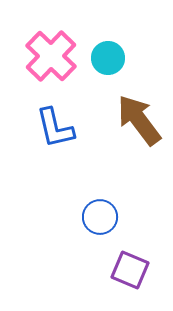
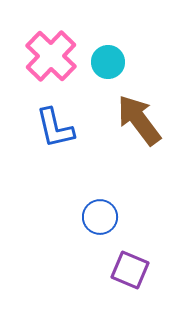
cyan circle: moved 4 px down
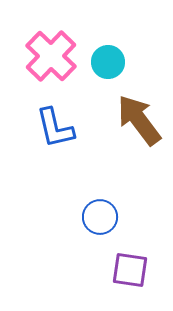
purple square: rotated 15 degrees counterclockwise
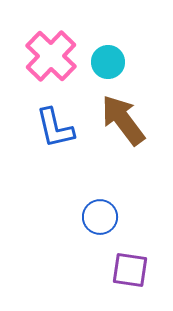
brown arrow: moved 16 px left
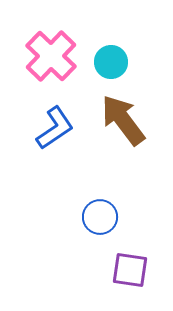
cyan circle: moved 3 px right
blue L-shape: rotated 111 degrees counterclockwise
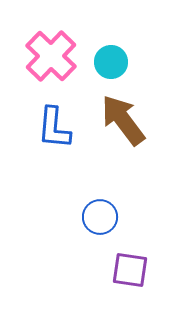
blue L-shape: moved 1 px left; rotated 129 degrees clockwise
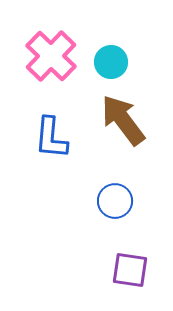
blue L-shape: moved 3 px left, 10 px down
blue circle: moved 15 px right, 16 px up
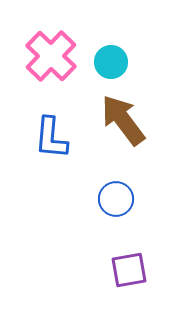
blue circle: moved 1 px right, 2 px up
purple square: moved 1 px left; rotated 18 degrees counterclockwise
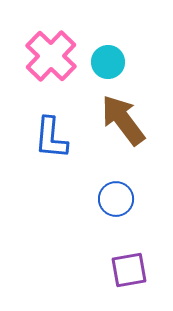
cyan circle: moved 3 px left
